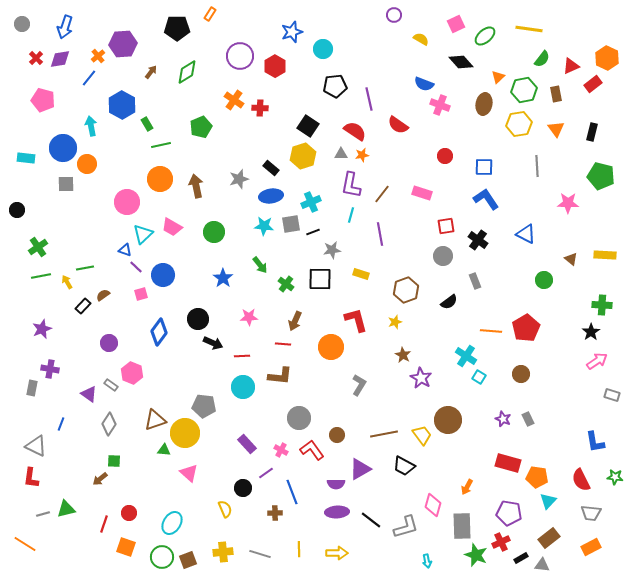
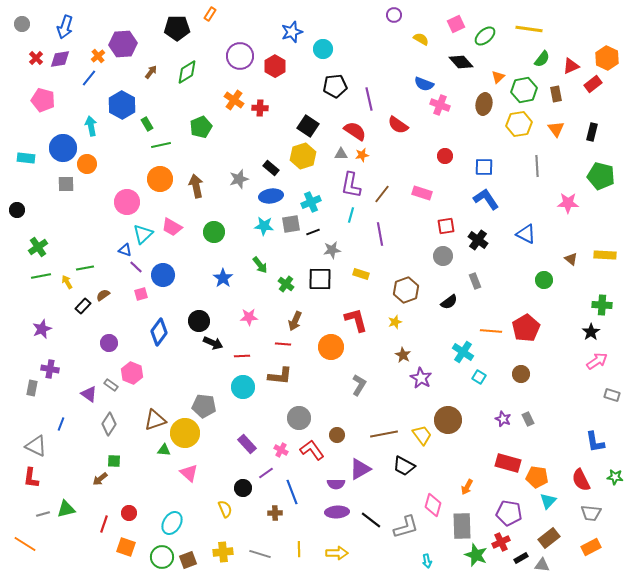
black circle at (198, 319): moved 1 px right, 2 px down
cyan cross at (466, 356): moved 3 px left, 4 px up
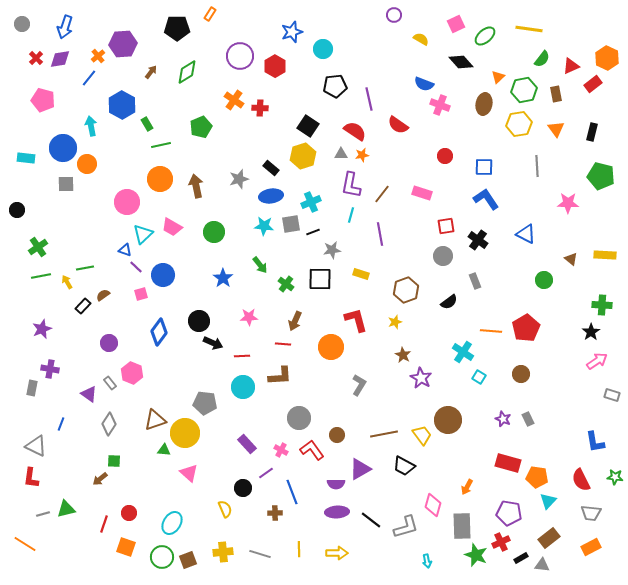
brown L-shape at (280, 376): rotated 10 degrees counterclockwise
gray rectangle at (111, 385): moved 1 px left, 2 px up; rotated 16 degrees clockwise
gray pentagon at (204, 406): moved 1 px right, 3 px up
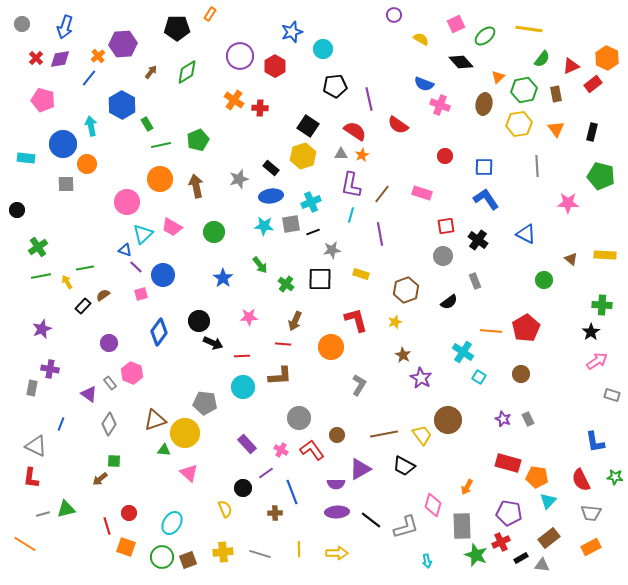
green pentagon at (201, 127): moved 3 px left, 13 px down
blue circle at (63, 148): moved 4 px up
orange star at (362, 155): rotated 16 degrees counterclockwise
red line at (104, 524): moved 3 px right, 2 px down; rotated 36 degrees counterclockwise
